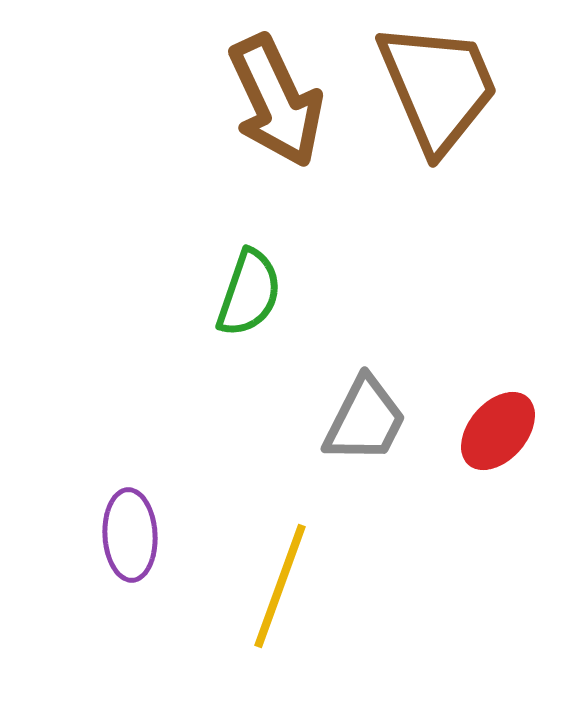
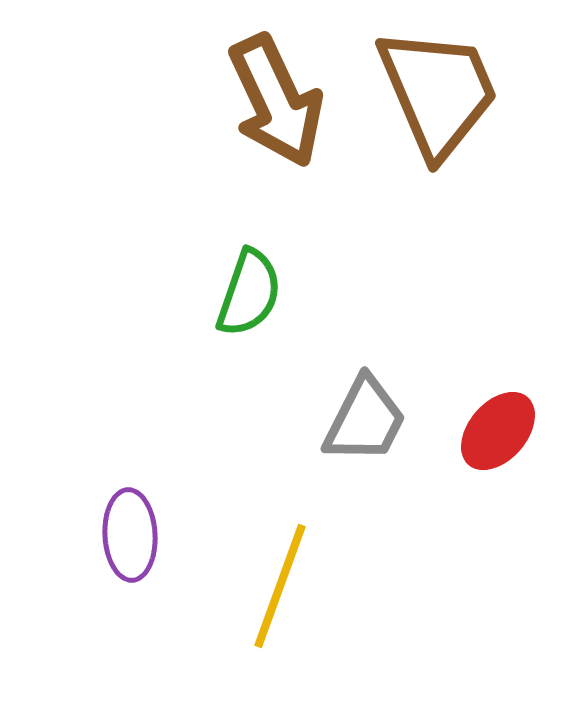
brown trapezoid: moved 5 px down
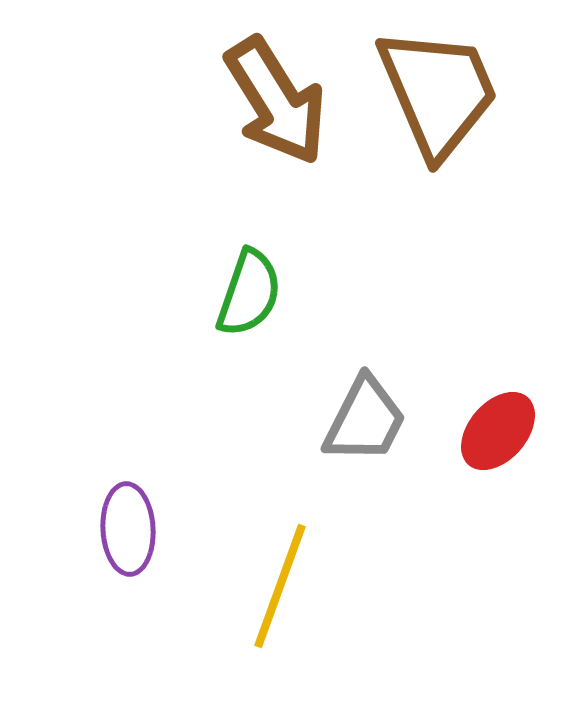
brown arrow: rotated 7 degrees counterclockwise
purple ellipse: moved 2 px left, 6 px up
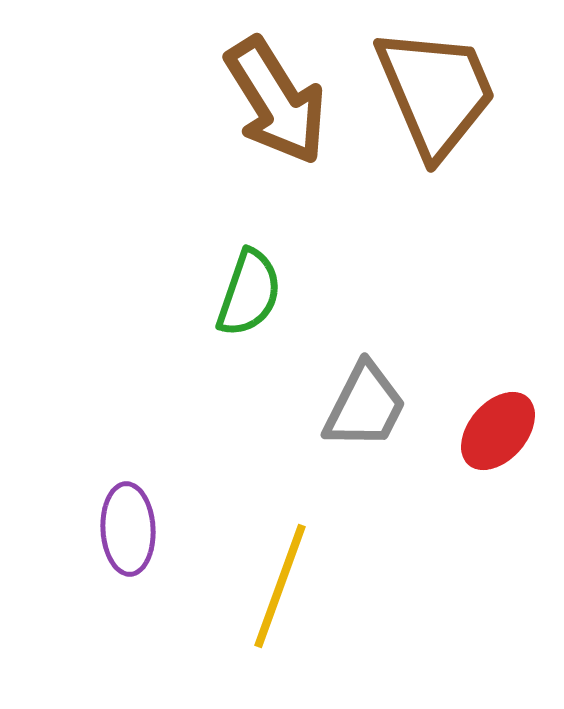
brown trapezoid: moved 2 px left
gray trapezoid: moved 14 px up
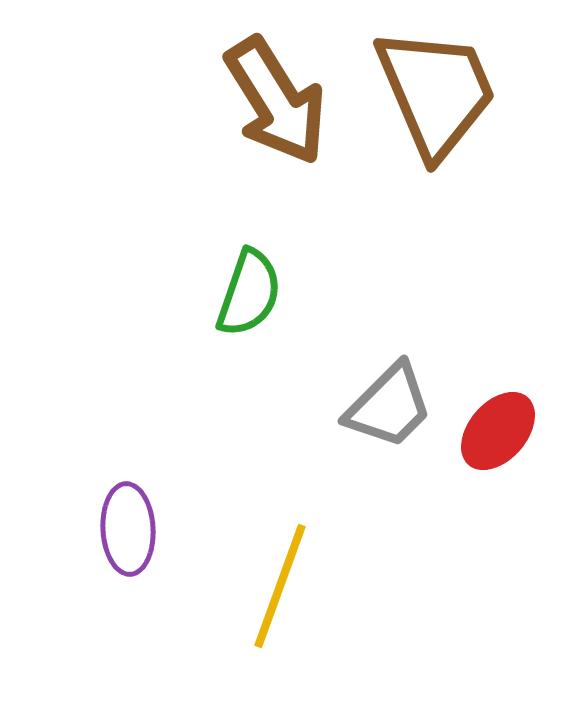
gray trapezoid: moved 24 px right; rotated 18 degrees clockwise
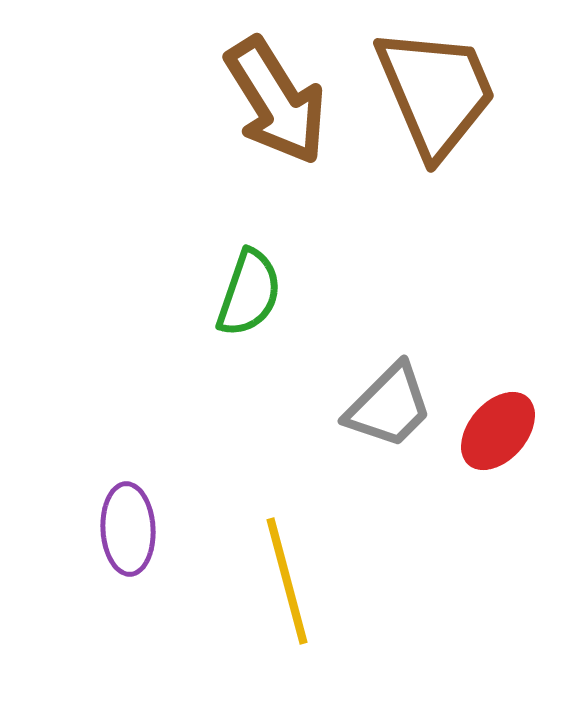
yellow line: moved 7 px right, 5 px up; rotated 35 degrees counterclockwise
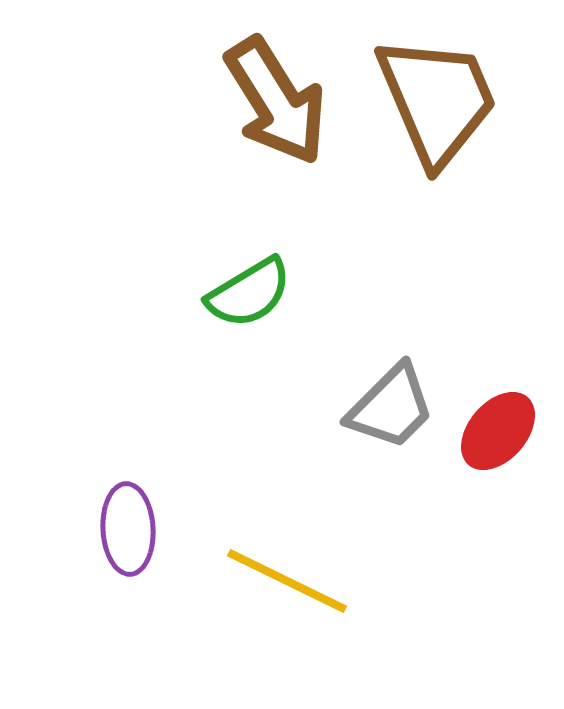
brown trapezoid: moved 1 px right, 8 px down
green semicircle: rotated 40 degrees clockwise
gray trapezoid: moved 2 px right, 1 px down
yellow line: rotated 49 degrees counterclockwise
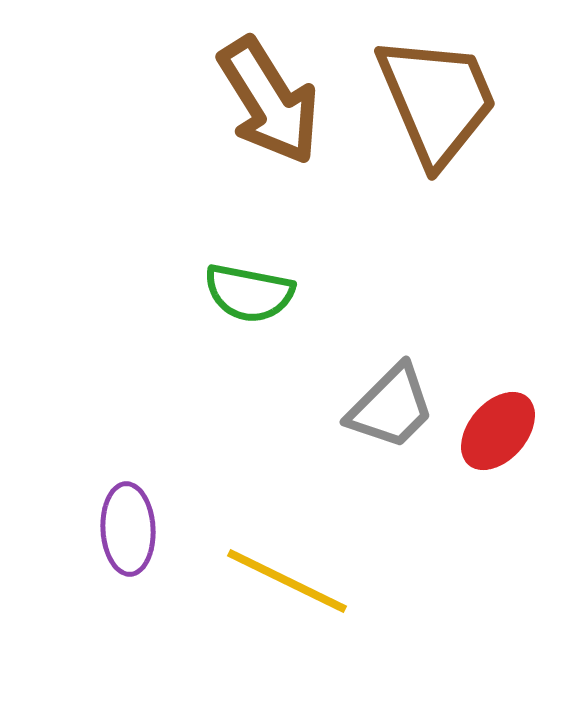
brown arrow: moved 7 px left
green semicircle: rotated 42 degrees clockwise
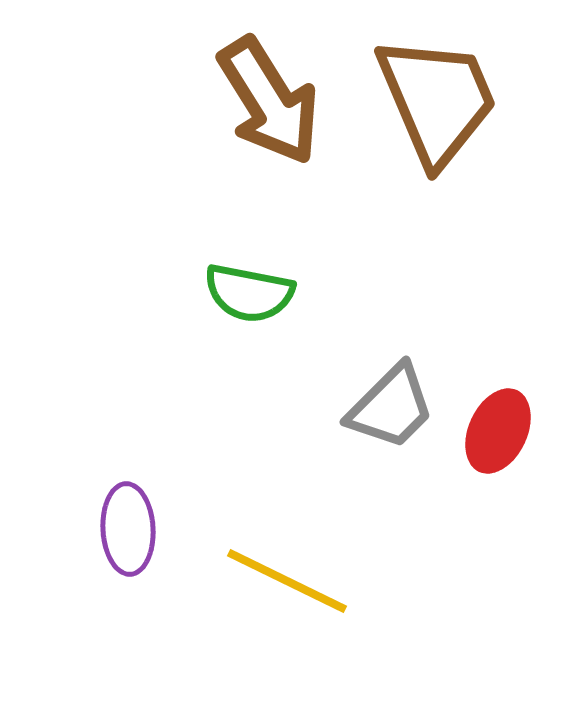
red ellipse: rotated 16 degrees counterclockwise
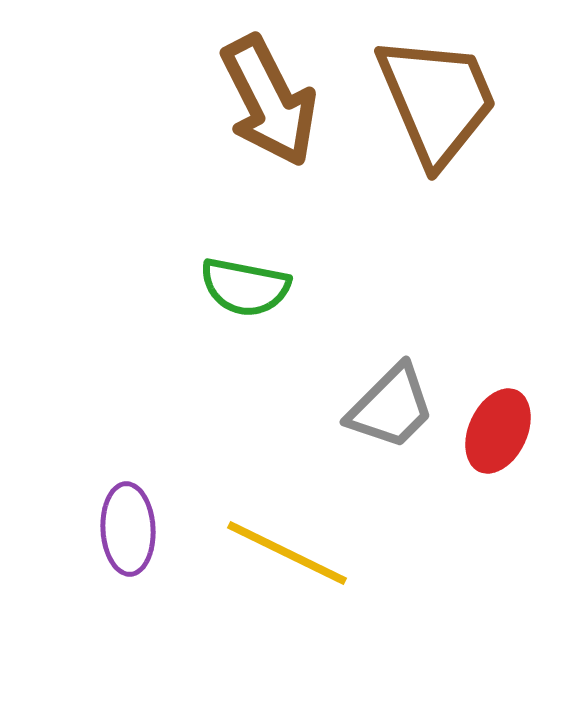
brown arrow: rotated 5 degrees clockwise
green semicircle: moved 4 px left, 6 px up
yellow line: moved 28 px up
